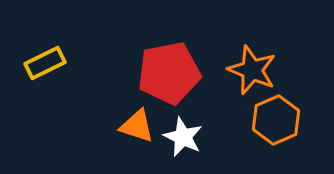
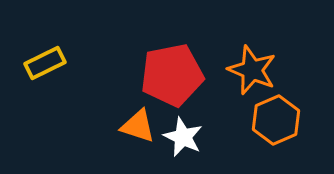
red pentagon: moved 3 px right, 2 px down
orange triangle: moved 1 px right
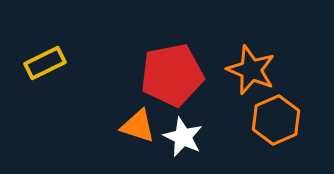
orange star: moved 1 px left
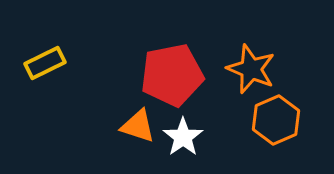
orange star: moved 1 px up
white star: rotated 12 degrees clockwise
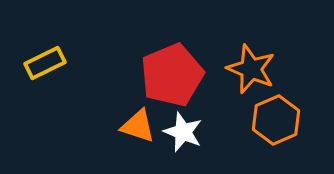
red pentagon: rotated 12 degrees counterclockwise
white star: moved 5 px up; rotated 15 degrees counterclockwise
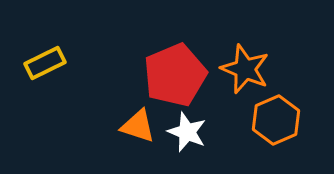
orange star: moved 6 px left
red pentagon: moved 3 px right
white star: moved 4 px right
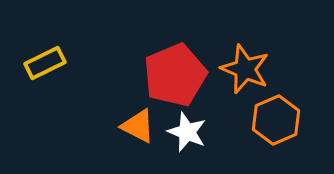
orange triangle: rotated 9 degrees clockwise
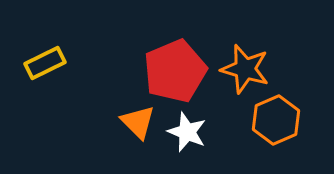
orange star: rotated 6 degrees counterclockwise
red pentagon: moved 4 px up
orange triangle: moved 4 px up; rotated 18 degrees clockwise
